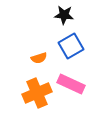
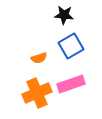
pink rectangle: rotated 44 degrees counterclockwise
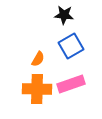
orange semicircle: moved 1 px left, 1 px down; rotated 42 degrees counterclockwise
orange cross: moved 4 px up; rotated 24 degrees clockwise
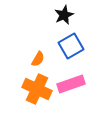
black star: rotated 30 degrees counterclockwise
orange cross: rotated 24 degrees clockwise
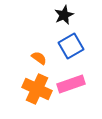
orange semicircle: moved 1 px right, 1 px up; rotated 84 degrees counterclockwise
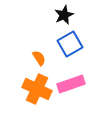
blue square: moved 1 px left, 2 px up
orange semicircle: rotated 21 degrees clockwise
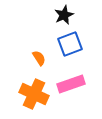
blue square: rotated 10 degrees clockwise
orange cross: moved 3 px left, 5 px down
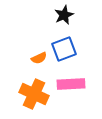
blue square: moved 6 px left, 5 px down
orange semicircle: rotated 98 degrees clockwise
pink rectangle: rotated 16 degrees clockwise
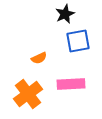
black star: moved 1 px right, 1 px up
blue square: moved 14 px right, 8 px up; rotated 10 degrees clockwise
orange cross: moved 6 px left; rotated 28 degrees clockwise
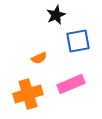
black star: moved 9 px left, 1 px down
pink rectangle: rotated 20 degrees counterclockwise
orange cross: rotated 20 degrees clockwise
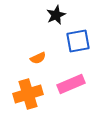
orange semicircle: moved 1 px left
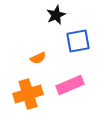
pink rectangle: moved 1 px left, 1 px down
